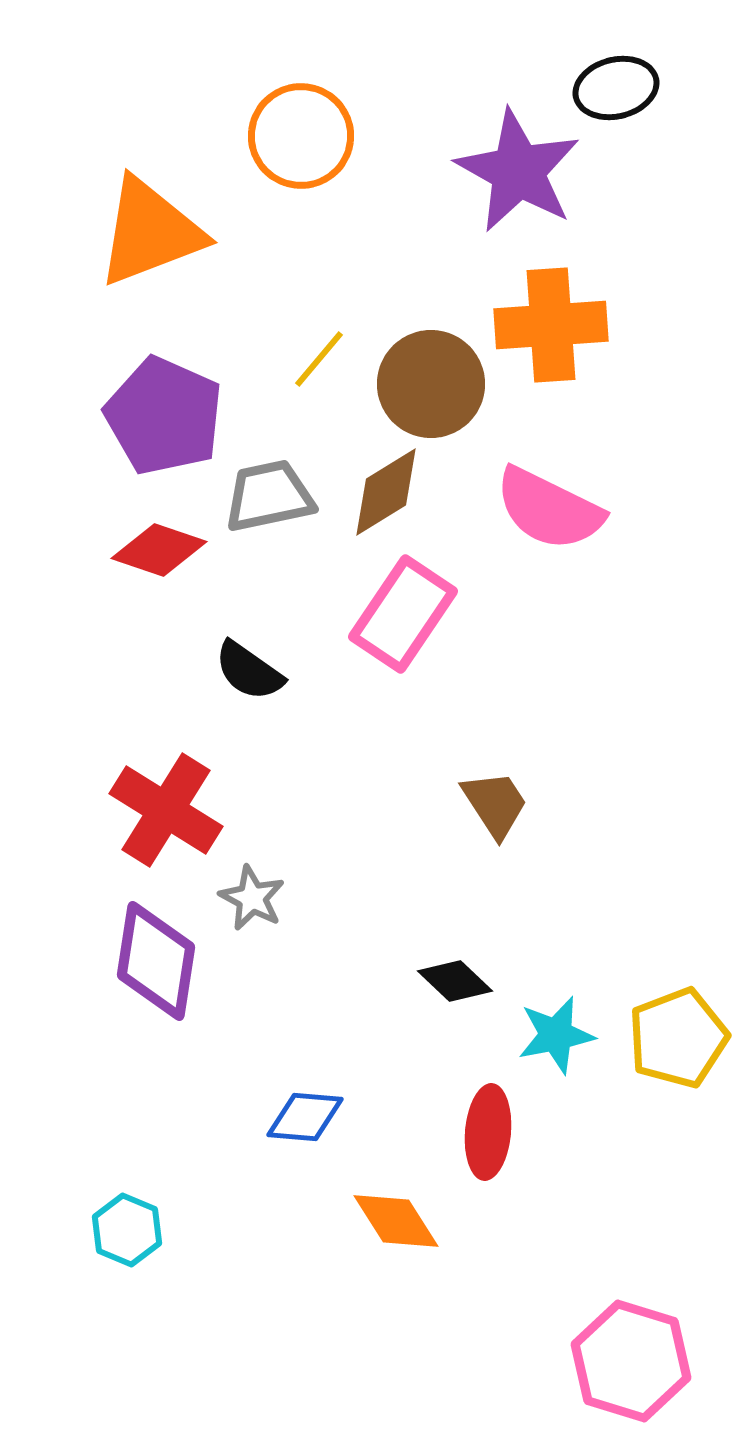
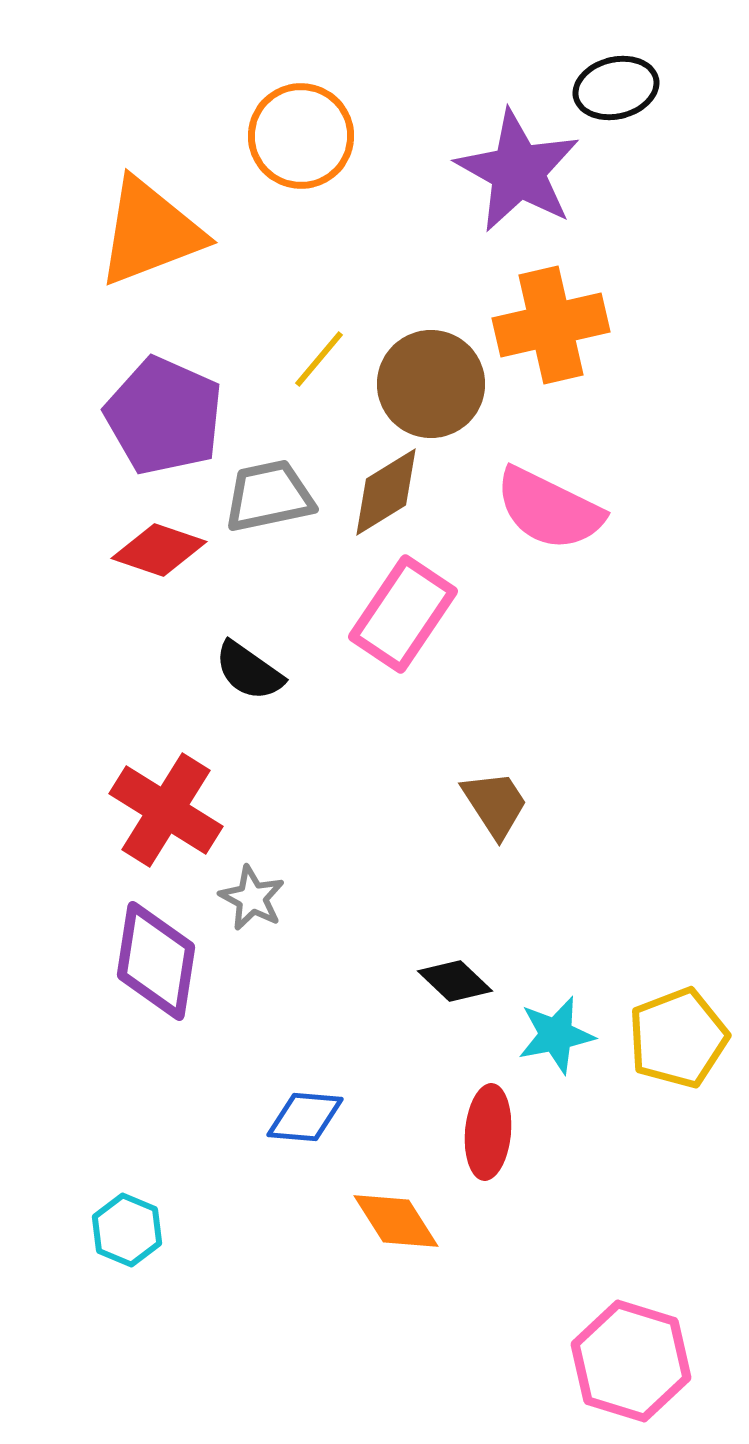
orange cross: rotated 9 degrees counterclockwise
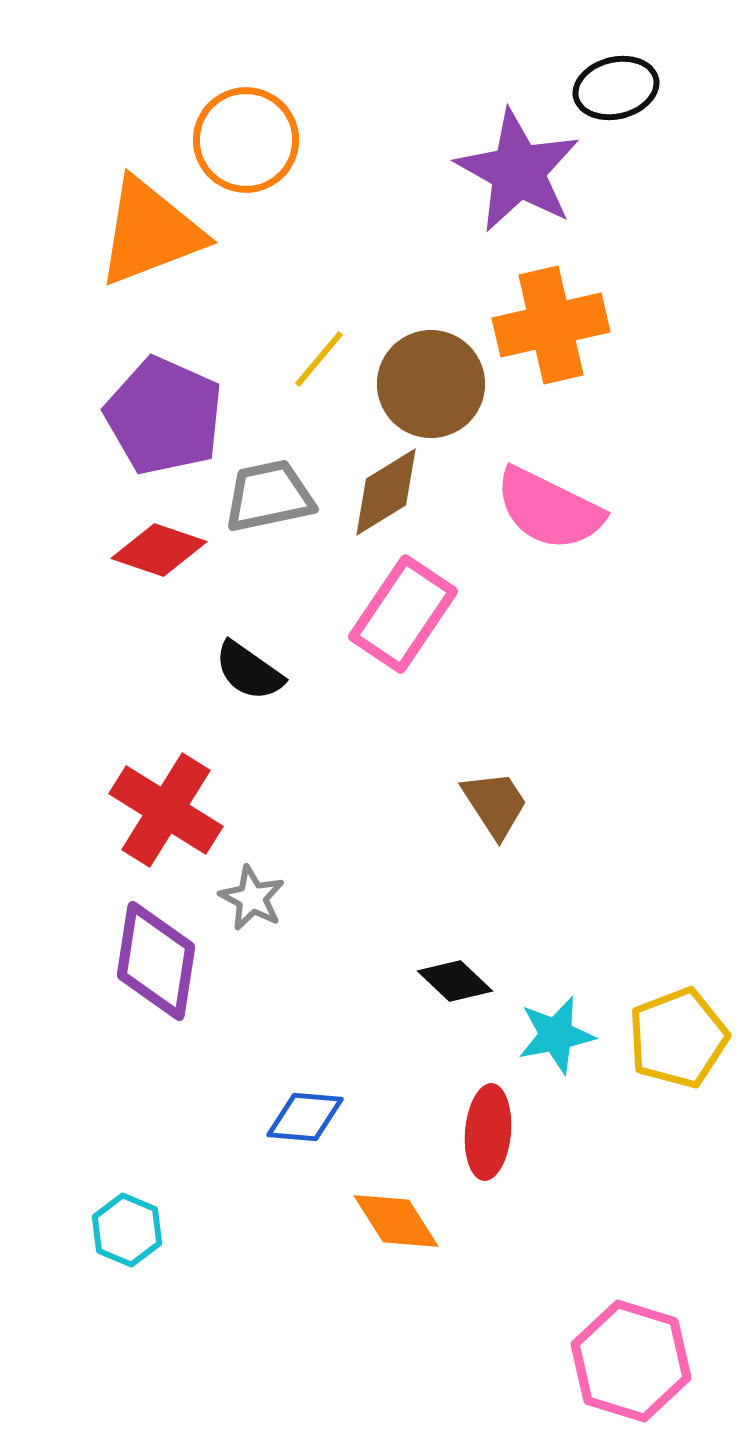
orange circle: moved 55 px left, 4 px down
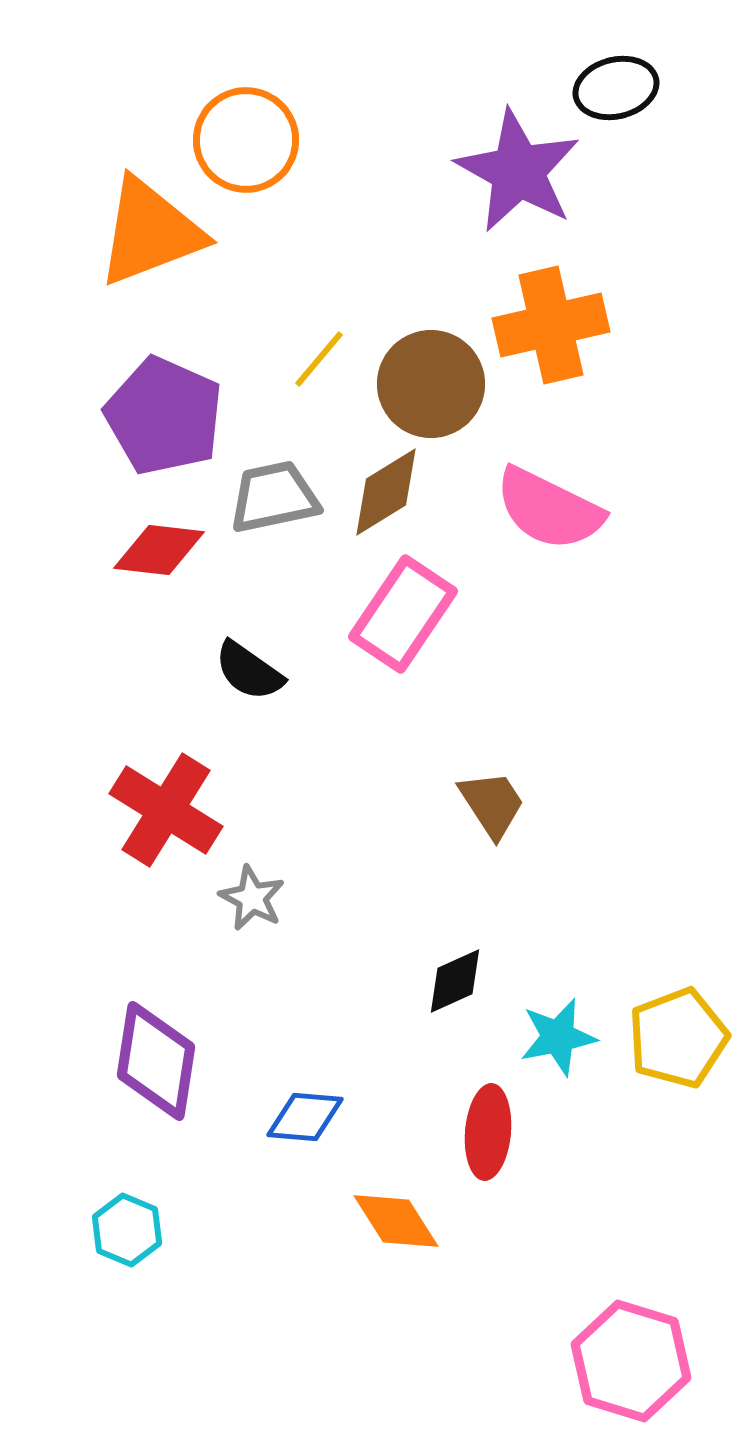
gray trapezoid: moved 5 px right, 1 px down
red diamond: rotated 12 degrees counterclockwise
brown trapezoid: moved 3 px left
purple diamond: moved 100 px down
black diamond: rotated 68 degrees counterclockwise
cyan star: moved 2 px right, 2 px down
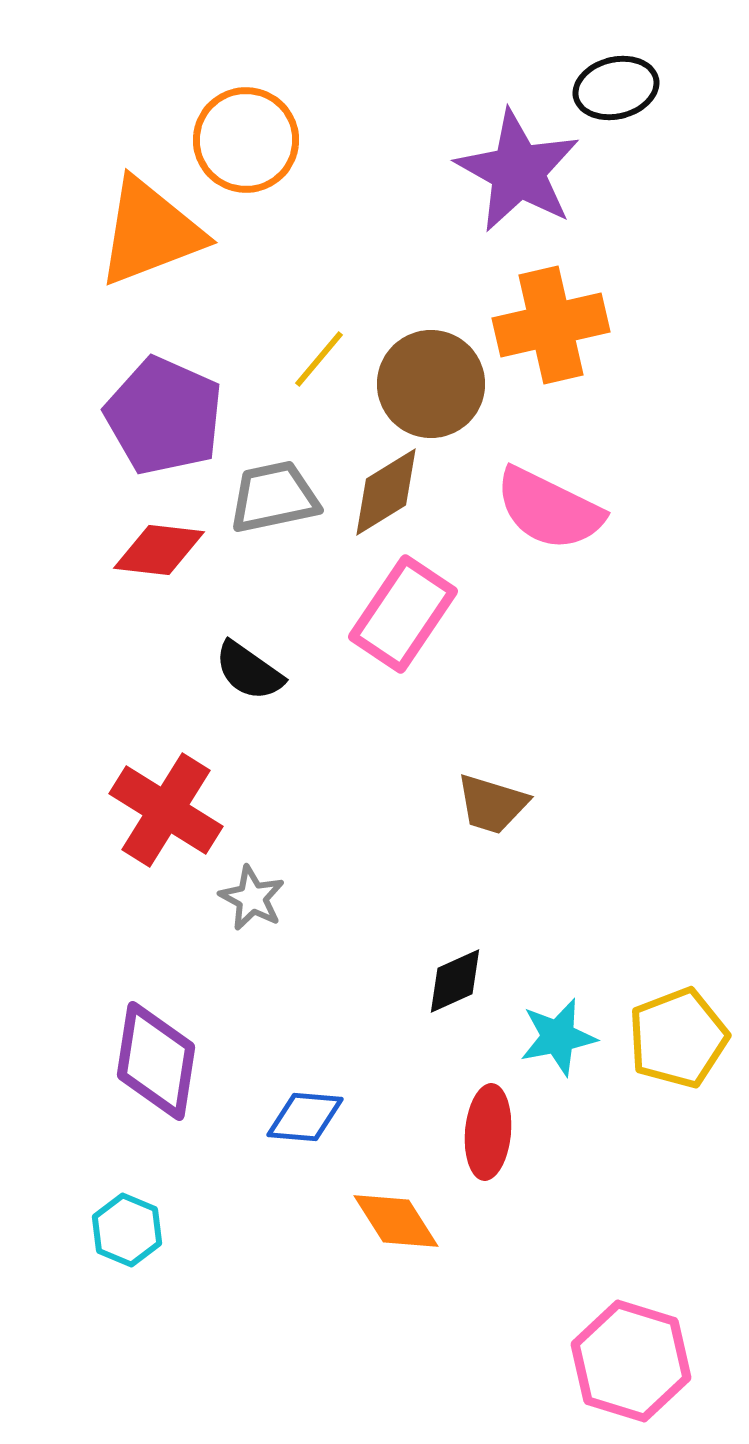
brown trapezoid: rotated 140 degrees clockwise
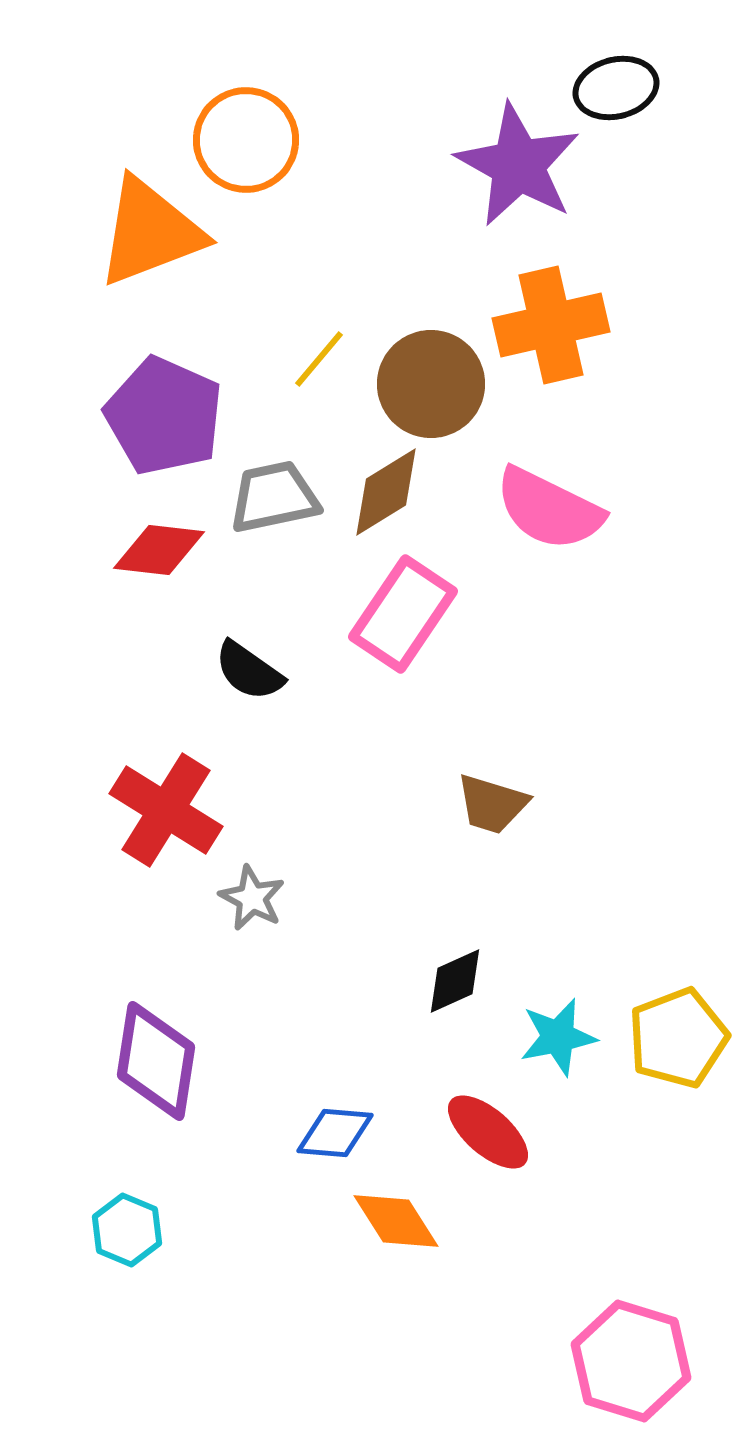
purple star: moved 6 px up
blue diamond: moved 30 px right, 16 px down
red ellipse: rotated 54 degrees counterclockwise
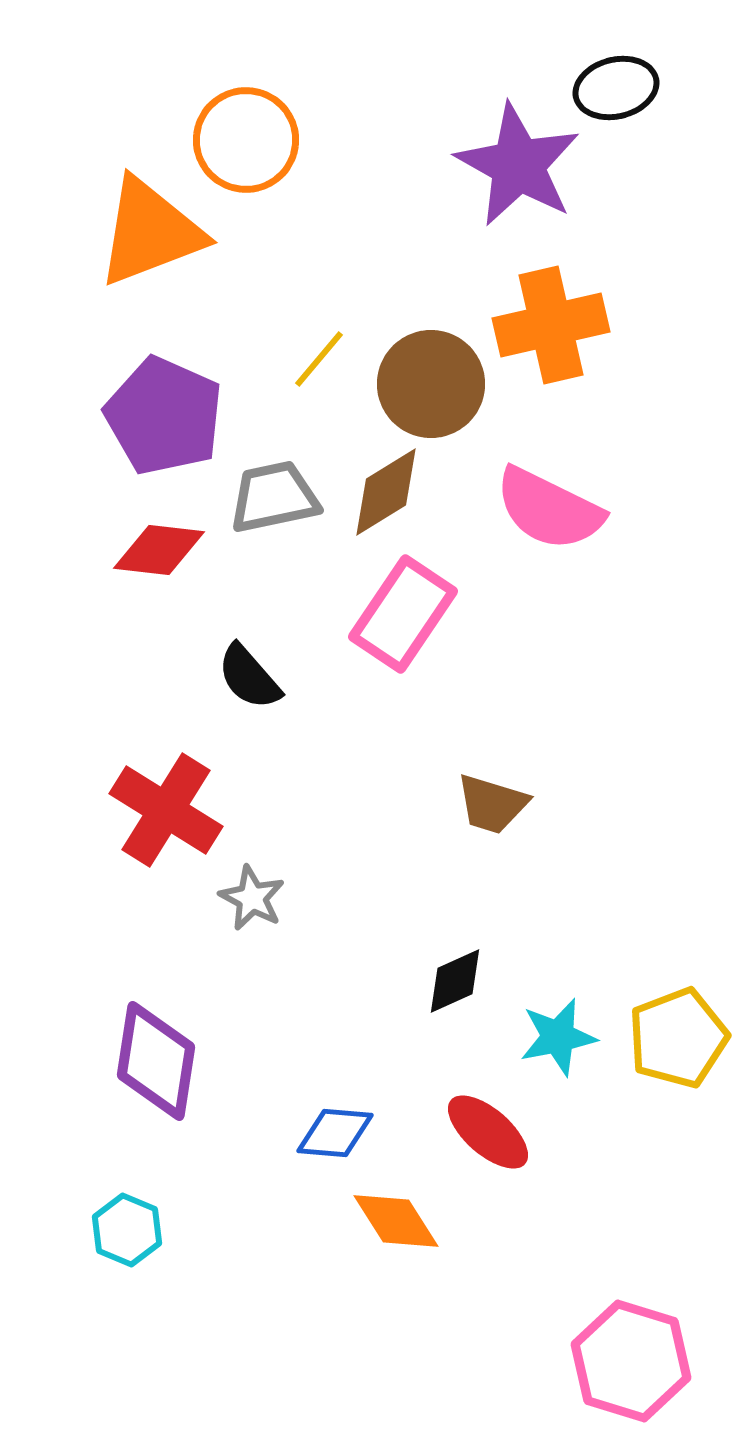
black semicircle: moved 6 px down; rotated 14 degrees clockwise
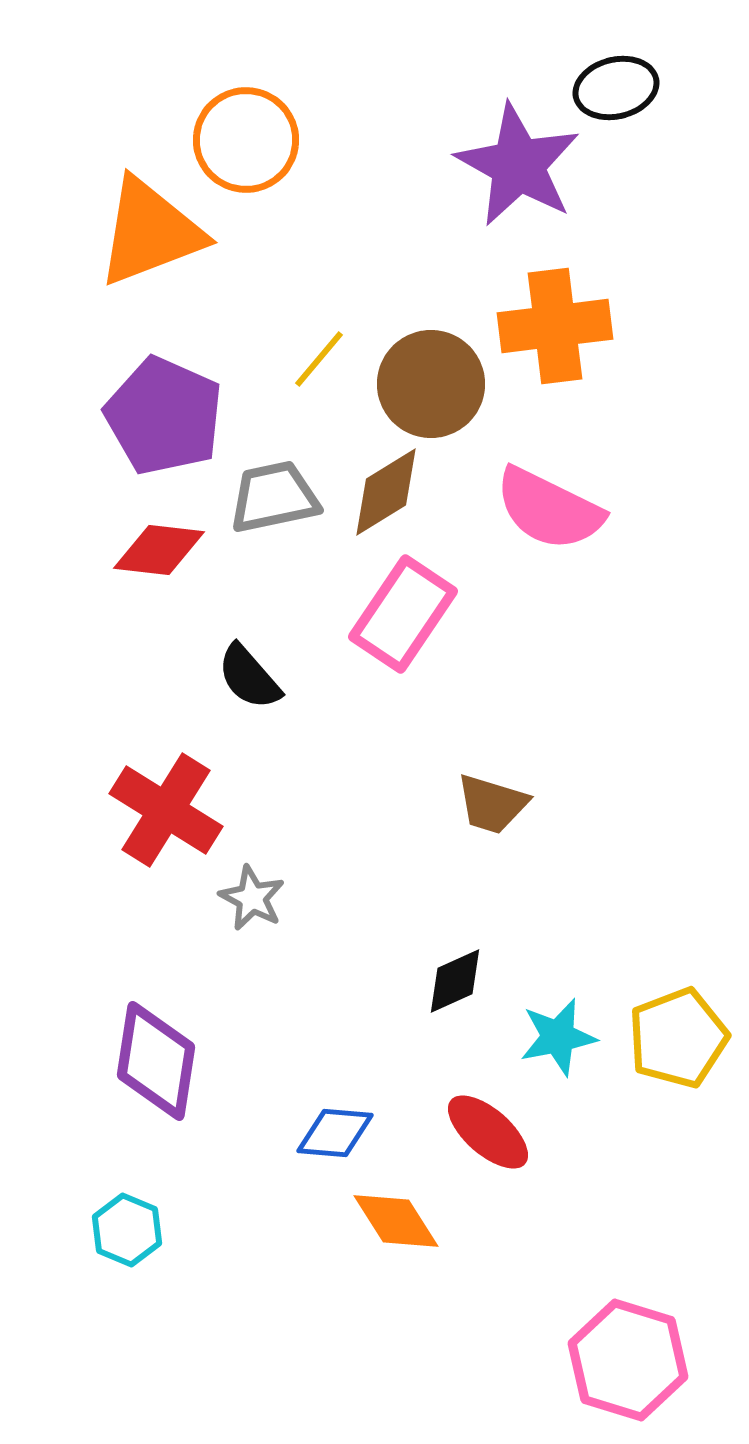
orange cross: moved 4 px right, 1 px down; rotated 6 degrees clockwise
pink hexagon: moved 3 px left, 1 px up
